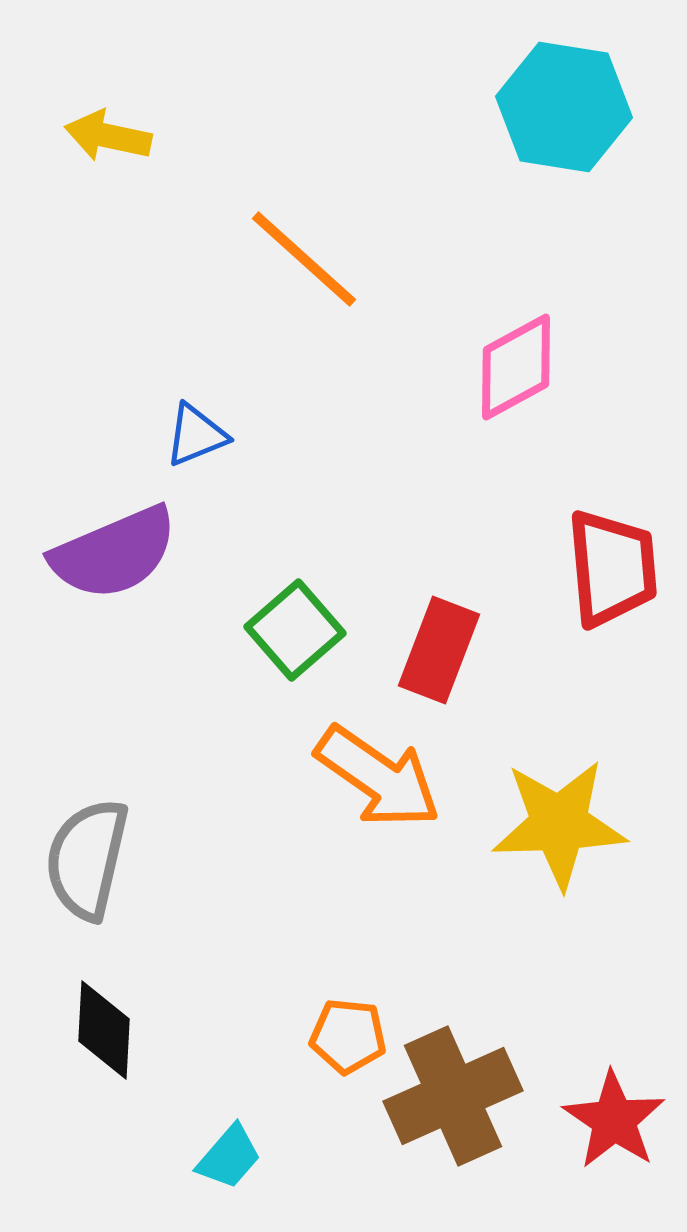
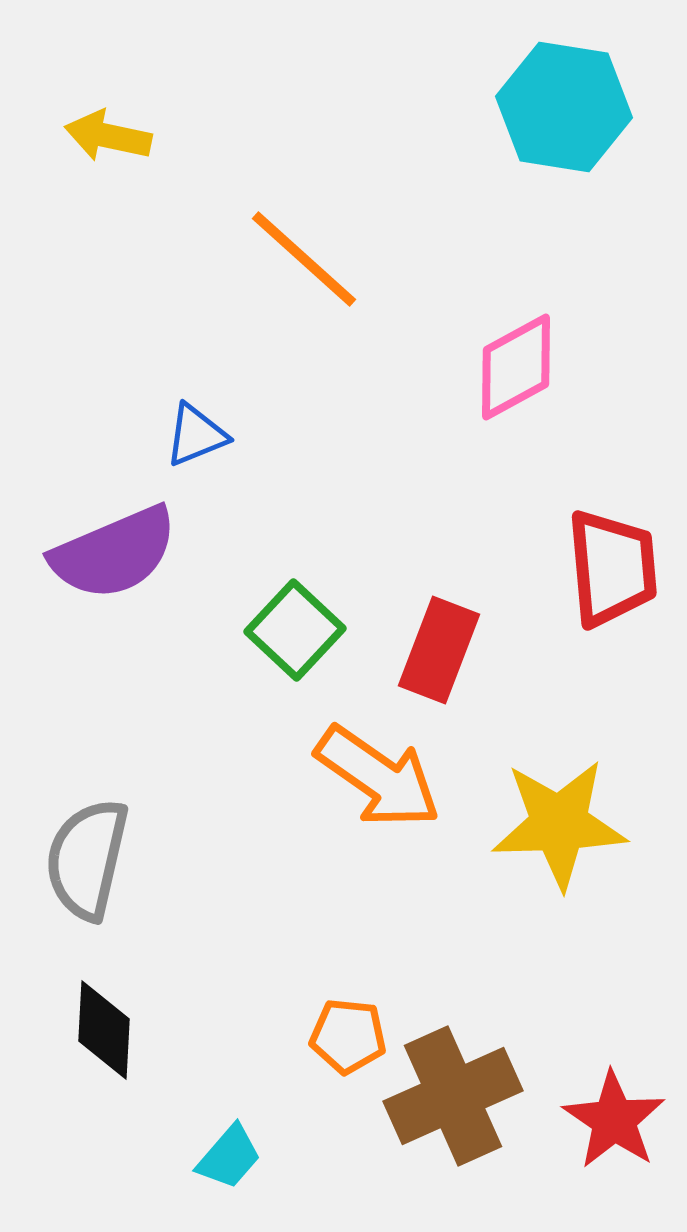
green square: rotated 6 degrees counterclockwise
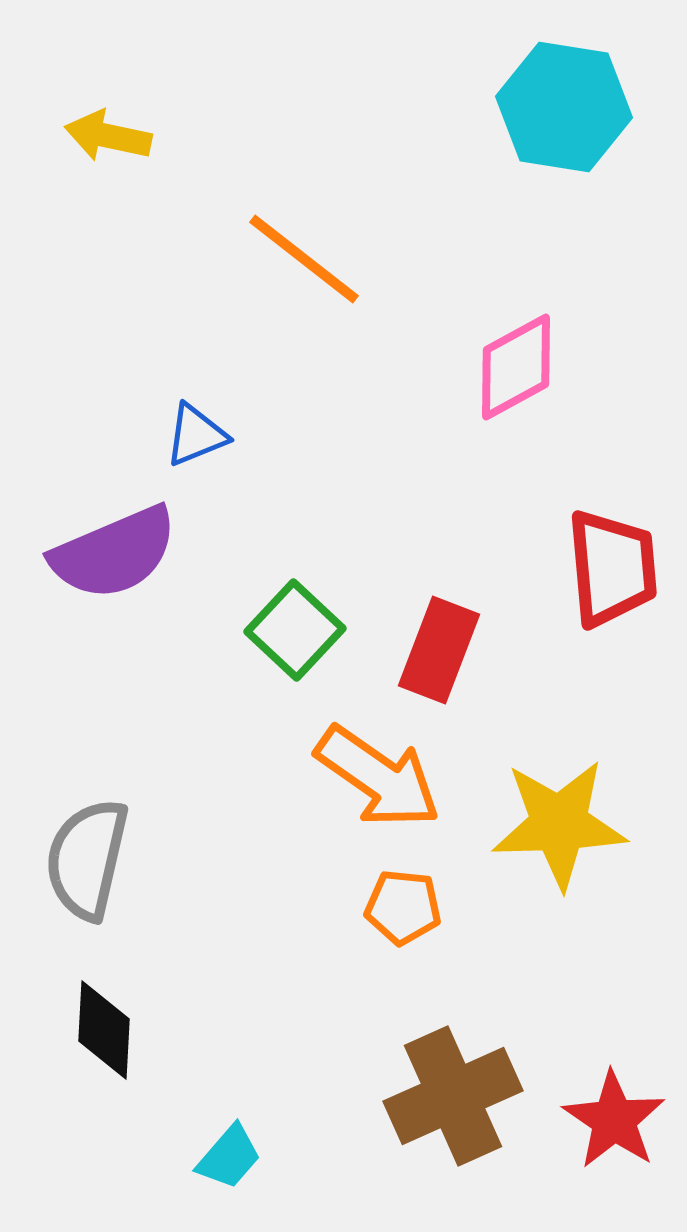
orange line: rotated 4 degrees counterclockwise
orange pentagon: moved 55 px right, 129 px up
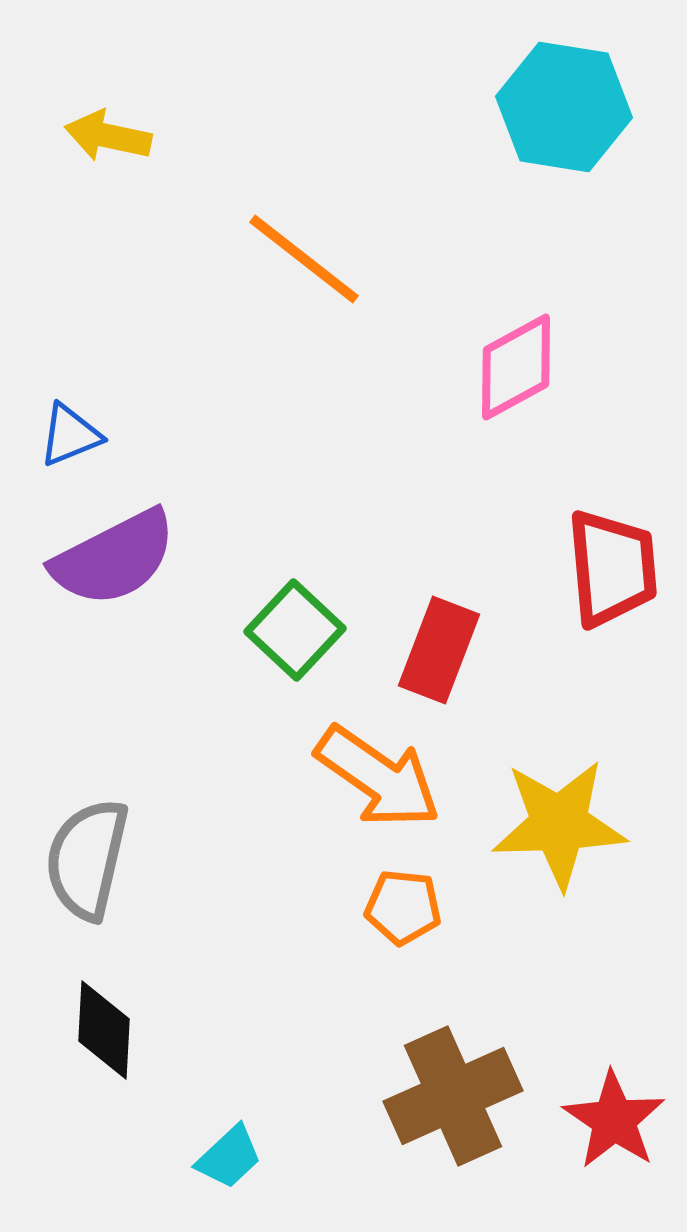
blue triangle: moved 126 px left
purple semicircle: moved 5 px down; rotated 4 degrees counterclockwise
cyan trapezoid: rotated 6 degrees clockwise
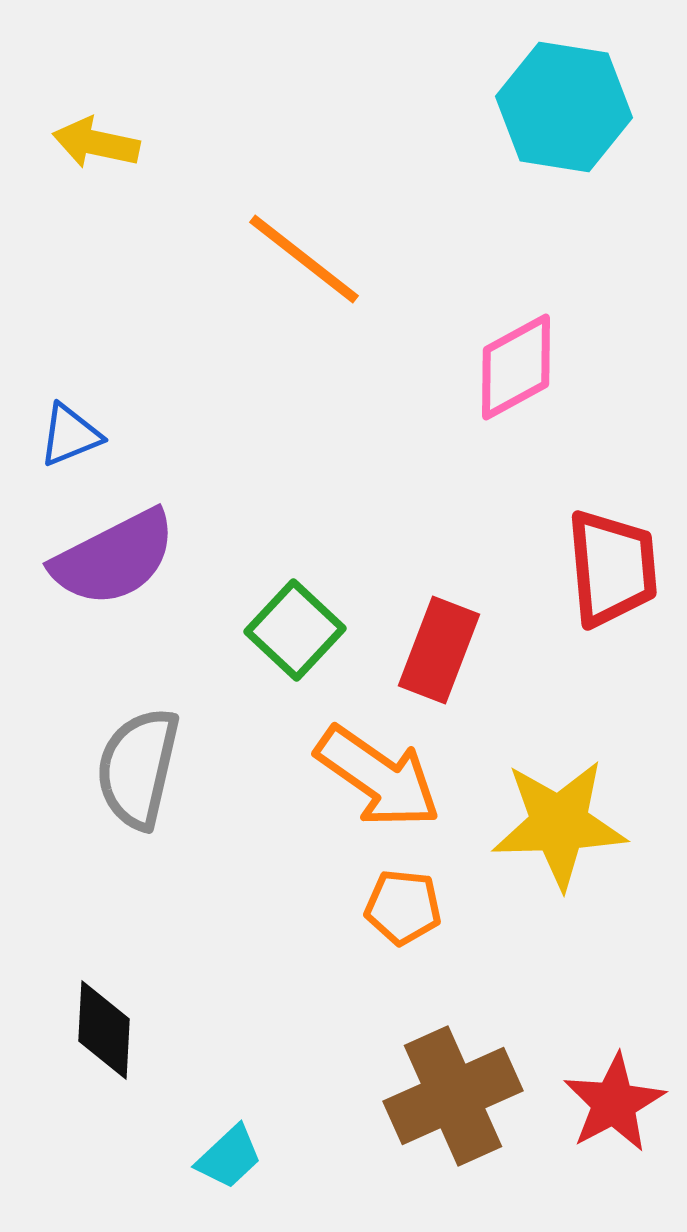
yellow arrow: moved 12 px left, 7 px down
gray semicircle: moved 51 px right, 91 px up
red star: moved 17 px up; rotated 10 degrees clockwise
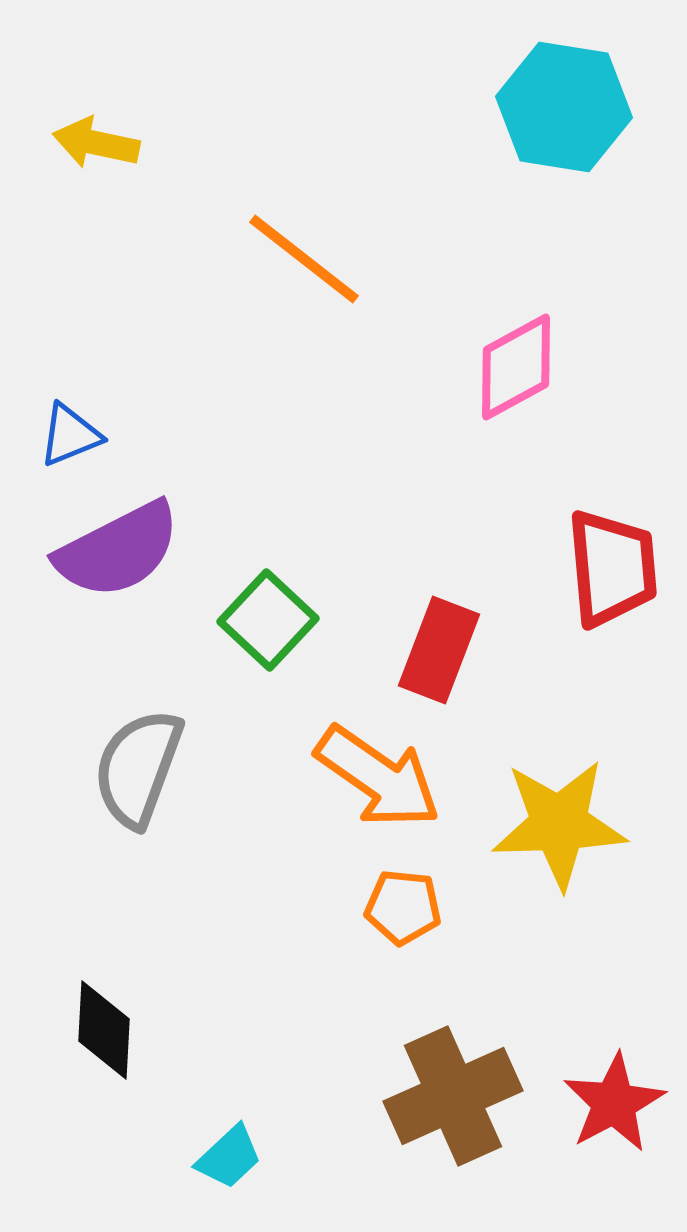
purple semicircle: moved 4 px right, 8 px up
green square: moved 27 px left, 10 px up
gray semicircle: rotated 7 degrees clockwise
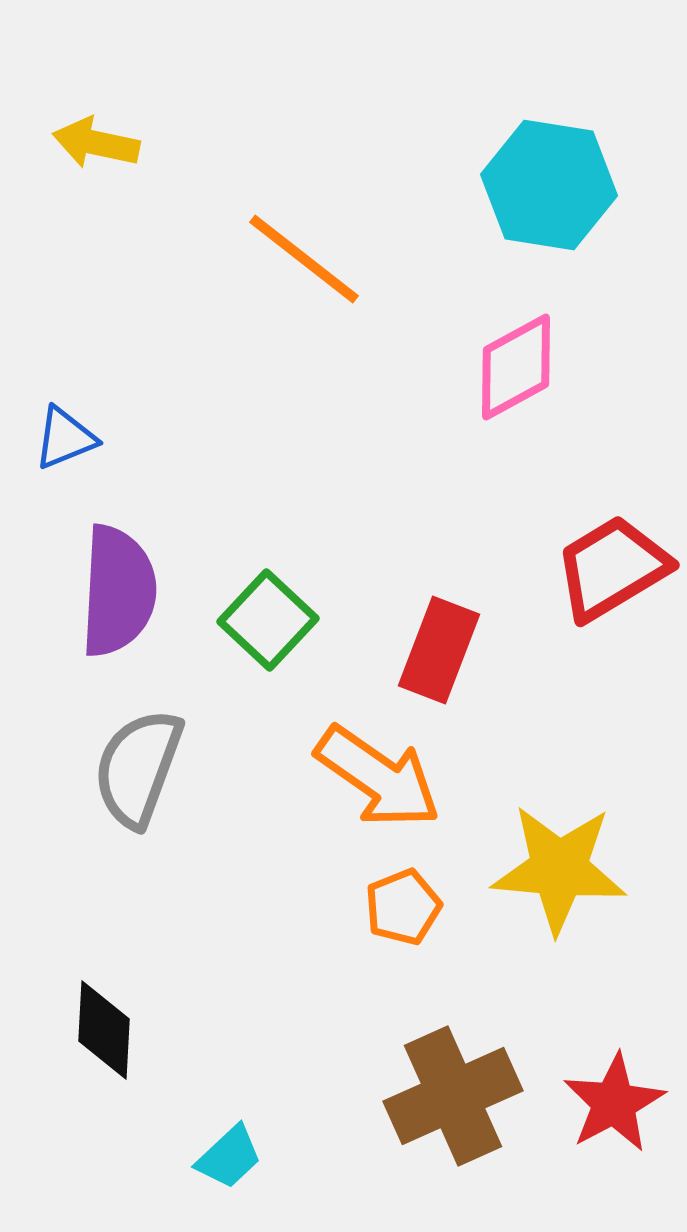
cyan hexagon: moved 15 px left, 78 px down
blue triangle: moved 5 px left, 3 px down
purple semicircle: moved 41 px down; rotated 60 degrees counterclockwise
red trapezoid: rotated 116 degrees counterclockwise
yellow star: moved 45 px down; rotated 7 degrees clockwise
orange pentagon: rotated 28 degrees counterclockwise
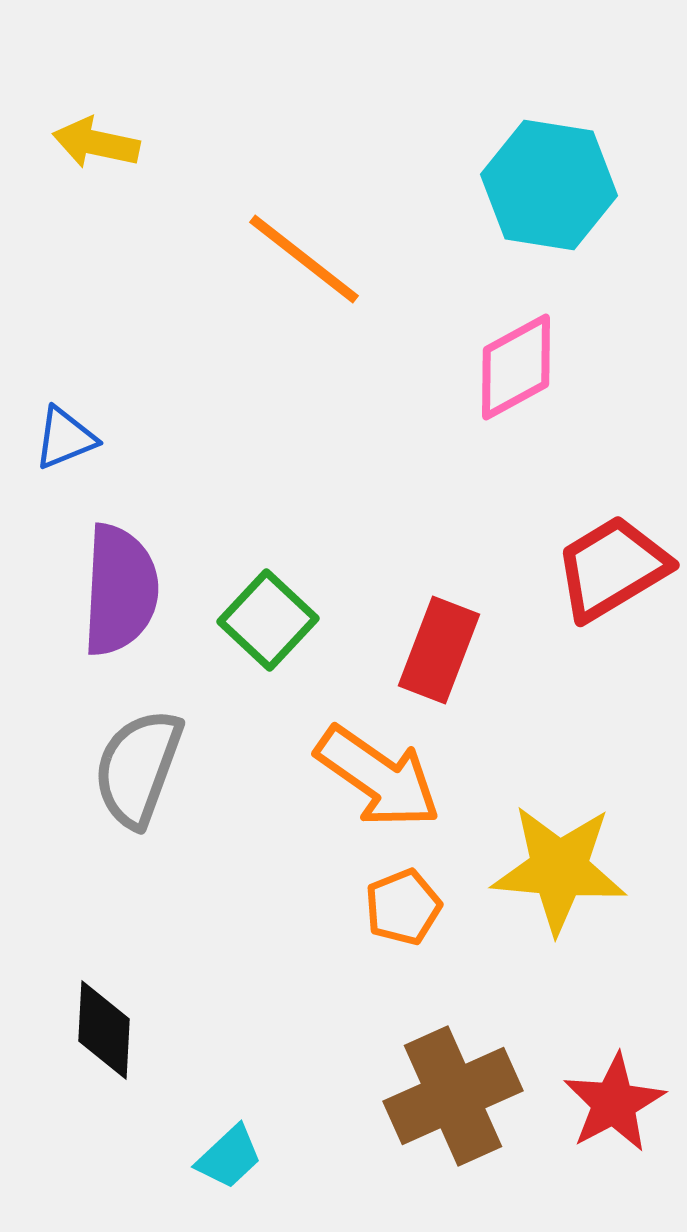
purple semicircle: moved 2 px right, 1 px up
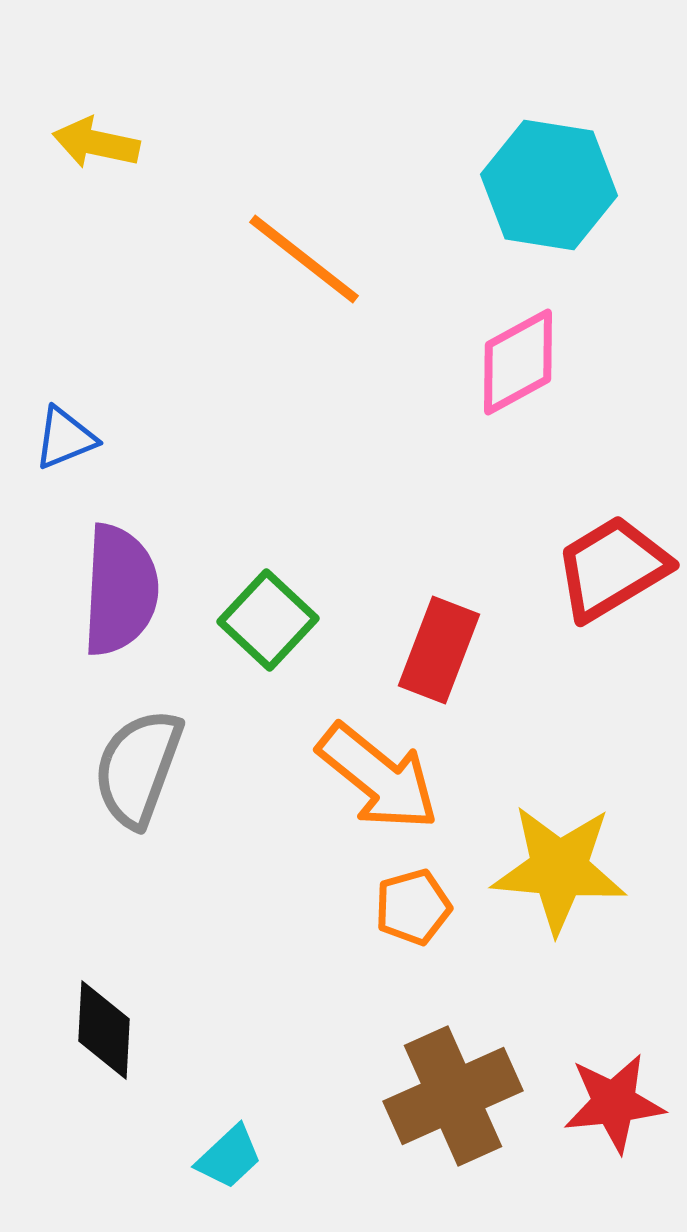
pink diamond: moved 2 px right, 5 px up
orange arrow: rotated 4 degrees clockwise
orange pentagon: moved 10 px right; rotated 6 degrees clockwise
red star: rotated 22 degrees clockwise
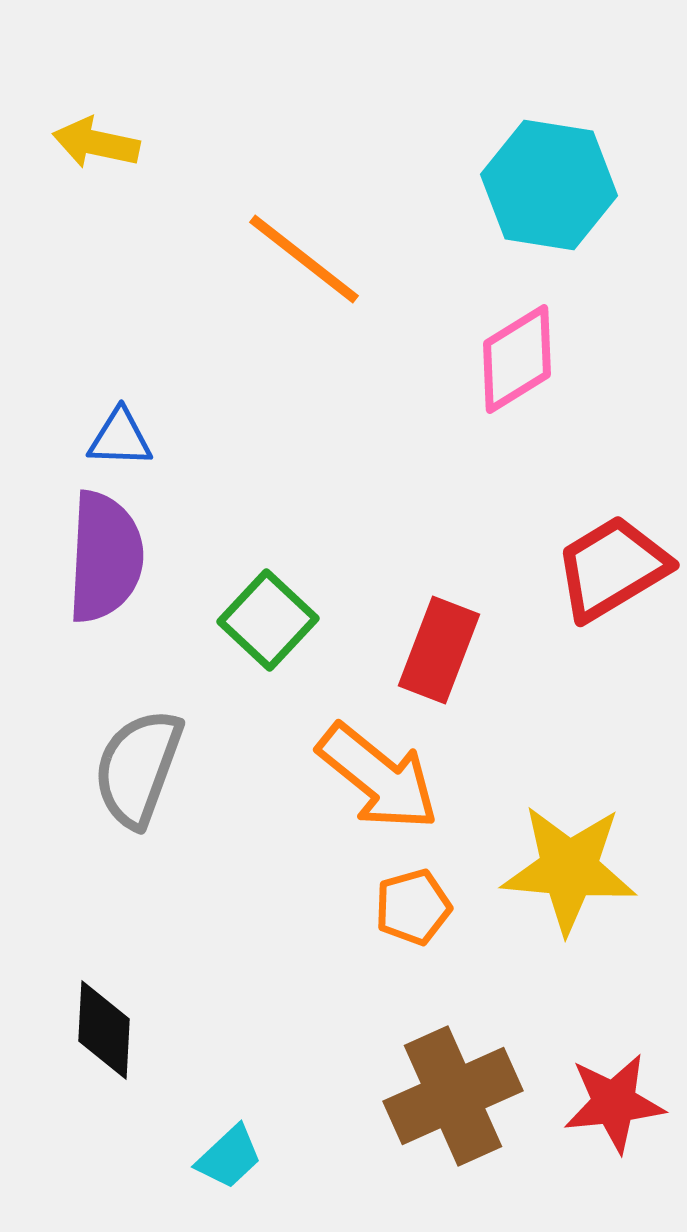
pink diamond: moved 1 px left, 3 px up; rotated 3 degrees counterclockwise
blue triangle: moved 55 px right; rotated 24 degrees clockwise
purple semicircle: moved 15 px left, 33 px up
yellow star: moved 10 px right
